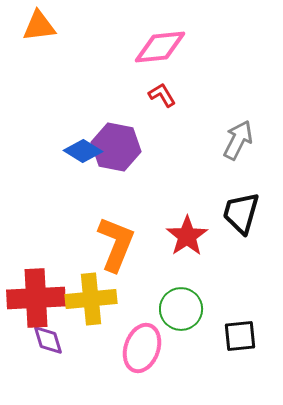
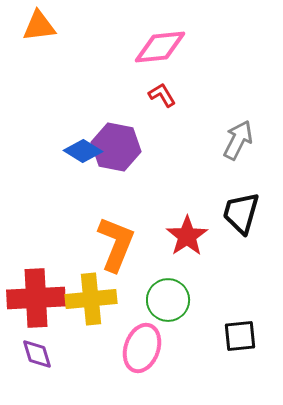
green circle: moved 13 px left, 9 px up
purple diamond: moved 11 px left, 14 px down
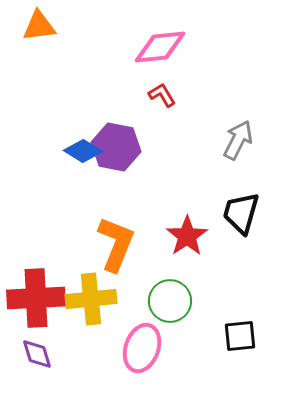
green circle: moved 2 px right, 1 px down
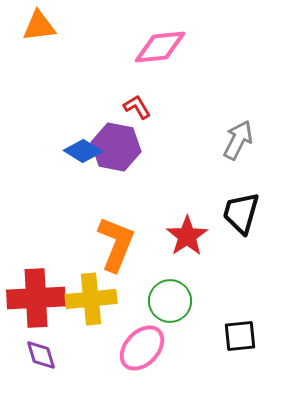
red L-shape: moved 25 px left, 12 px down
pink ellipse: rotated 24 degrees clockwise
purple diamond: moved 4 px right, 1 px down
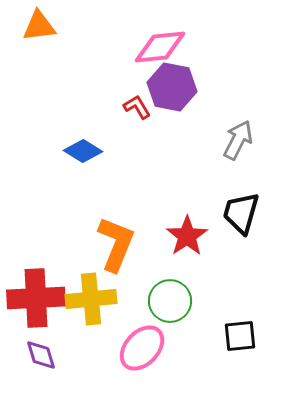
purple hexagon: moved 56 px right, 60 px up
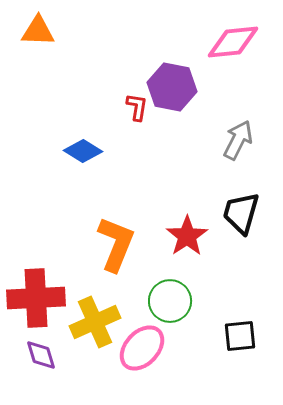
orange triangle: moved 1 px left, 5 px down; rotated 9 degrees clockwise
pink diamond: moved 73 px right, 5 px up
red L-shape: rotated 40 degrees clockwise
yellow cross: moved 4 px right, 23 px down; rotated 18 degrees counterclockwise
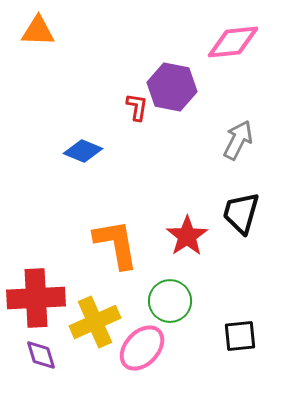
blue diamond: rotated 9 degrees counterclockwise
orange L-shape: rotated 32 degrees counterclockwise
